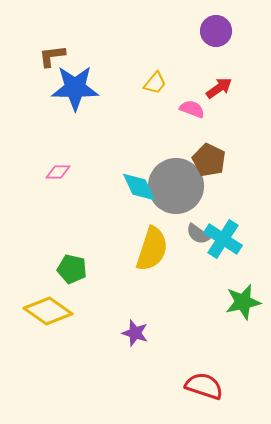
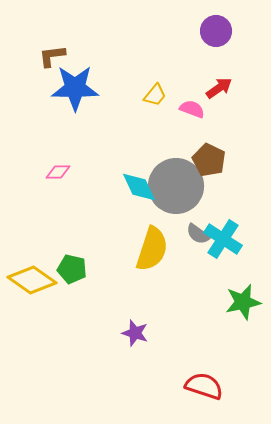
yellow trapezoid: moved 12 px down
yellow diamond: moved 16 px left, 31 px up
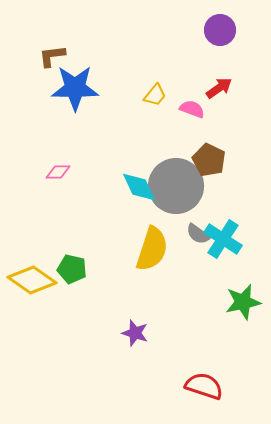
purple circle: moved 4 px right, 1 px up
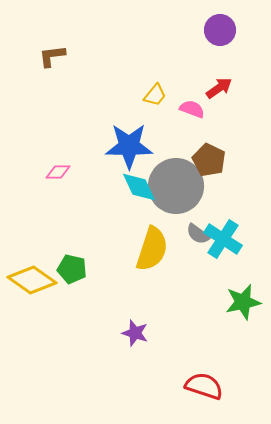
blue star: moved 54 px right, 58 px down
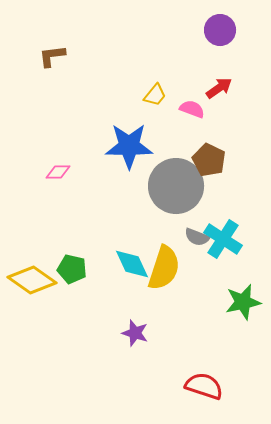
cyan diamond: moved 7 px left, 77 px down
gray semicircle: moved 1 px left, 3 px down; rotated 15 degrees counterclockwise
yellow semicircle: moved 12 px right, 19 px down
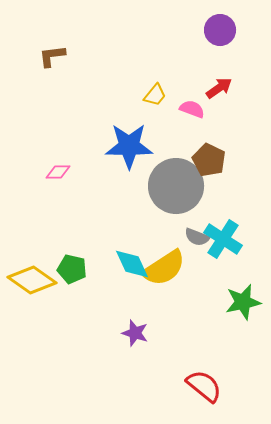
yellow semicircle: rotated 39 degrees clockwise
red semicircle: rotated 21 degrees clockwise
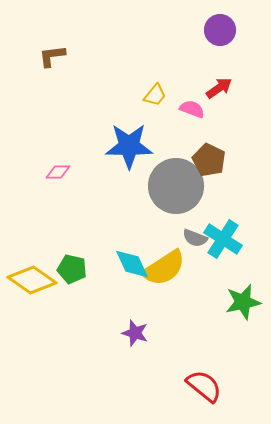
gray semicircle: moved 2 px left, 1 px down
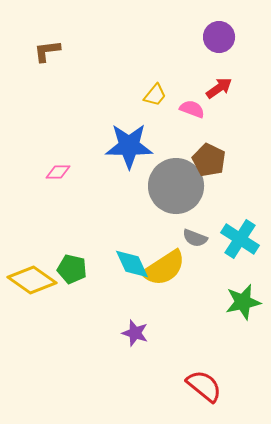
purple circle: moved 1 px left, 7 px down
brown L-shape: moved 5 px left, 5 px up
cyan cross: moved 17 px right
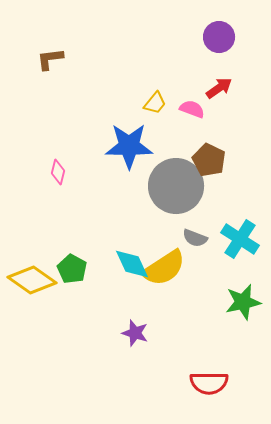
brown L-shape: moved 3 px right, 8 px down
yellow trapezoid: moved 8 px down
pink diamond: rotated 75 degrees counterclockwise
green pentagon: rotated 16 degrees clockwise
red semicircle: moved 5 px right, 3 px up; rotated 141 degrees clockwise
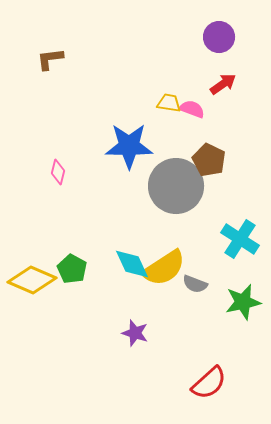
red arrow: moved 4 px right, 4 px up
yellow trapezoid: moved 14 px right; rotated 120 degrees counterclockwise
gray semicircle: moved 46 px down
yellow diamond: rotated 12 degrees counterclockwise
red semicircle: rotated 42 degrees counterclockwise
